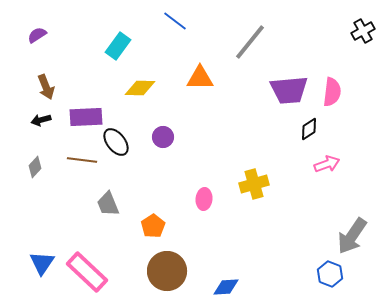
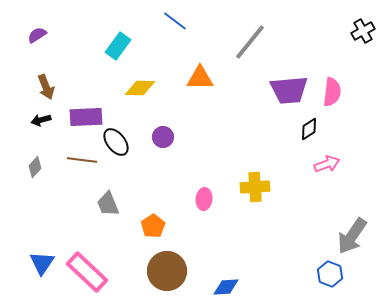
yellow cross: moved 1 px right, 3 px down; rotated 12 degrees clockwise
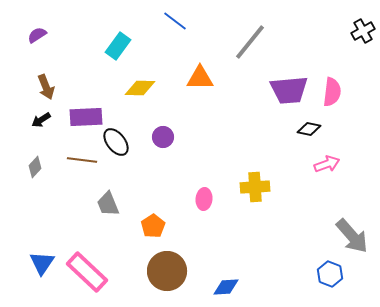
black arrow: rotated 18 degrees counterclockwise
black diamond: rotated 45 degrees clockwise
gray arrow: rotated 75 degrees counterclockwise
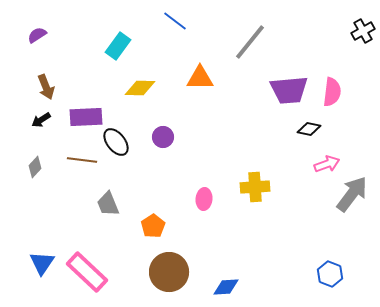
gray arrow: moved 42 px up; rotated 102 degrees counterclockwise
brown circle: moved 2 px right, 1 px down
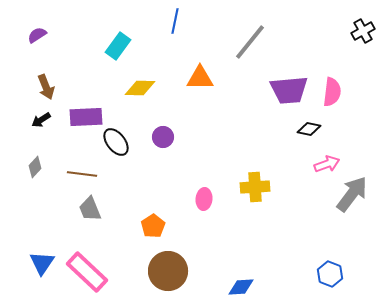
blue line: rotated 65 degrees clockwise
brown line: moved 14 px down
gray trapezoid: moved 18 px left, 5 px down
brown circle: moved 1 px left, 1 px up
blue diamond: moved 15 px right
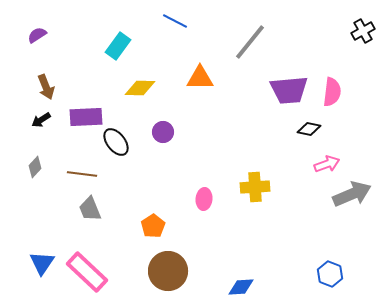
blue line: rotated 75 degrees counterclockwise
purple circle: moved 5 px up
gray arrow: rotated 30 degrees clockwise
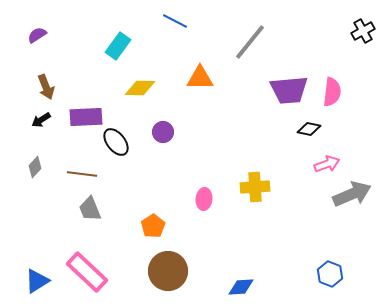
blue triangle: moved 5 px left, 18 px down; rotated 24 degrees clockwise
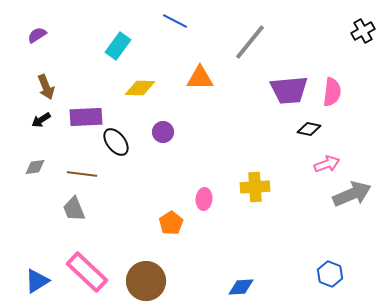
gray diamond: rotated 40 degrees clockwise
gray trapezoid: moved 16 px left
orange pentagon: moved 18 px right, 3 px up
brown circle: moved 22 px left, 10 px down
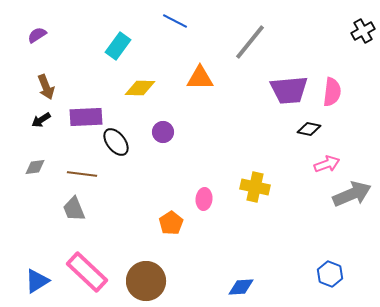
yellow cross: rotated 16 degrees clockwise
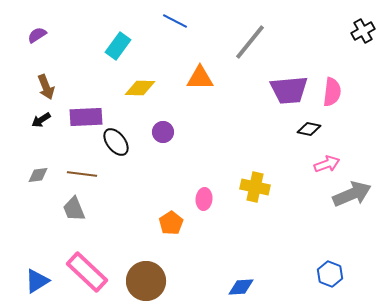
gray diamond: moved 3 px right, 8 px down
